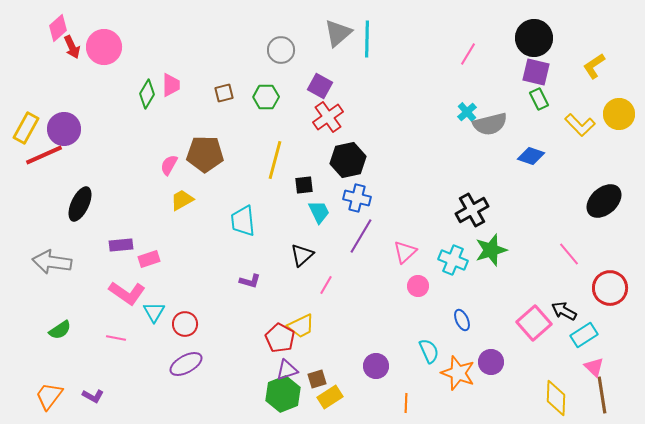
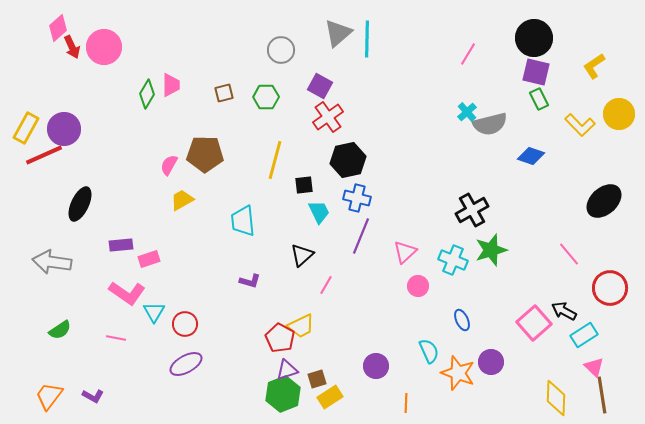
purple line at (361, 236): rotated 9 degrees counterclockwise
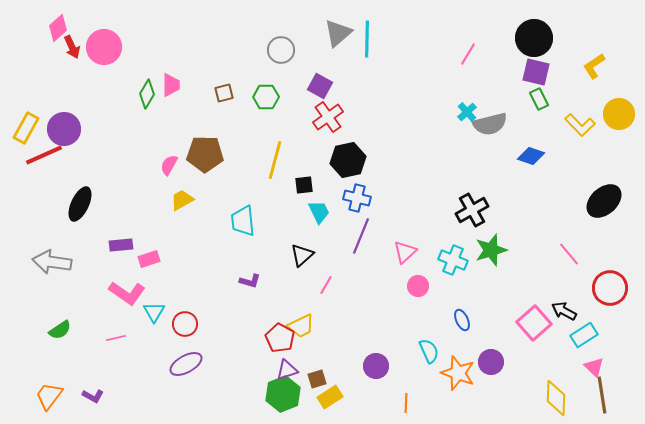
pink line at (116, 338): rotated 24 degrees counterclockwise
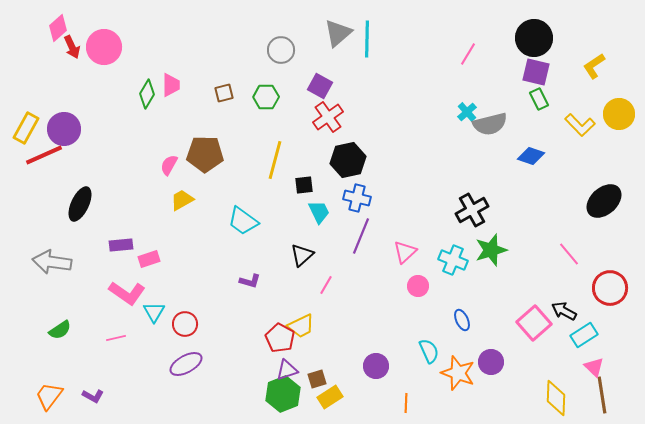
cyan trapezoid at (243, 221): rotated 48 degrees counterclockwise
